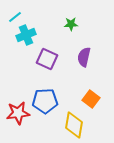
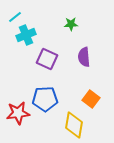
purple semicircle: rotated 18 degrees counterclockwise
blue pentagon: moved 2 px up
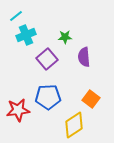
cyan line: moved 1 px right, 1 px up
green star: moved 6 px left, 13 px down
purple square: rotated 25 degrees clockwise
blue pentagon: moved 3 px right, 2 px up
red star: moved 3 px up
yellow diamond: rotated 48 degrees clockwise
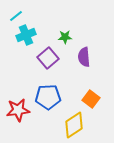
purple square: moved 1 px right, 1 px up
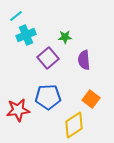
purple semicircle: moved 3 px down
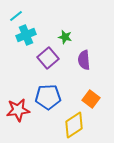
green star: rotated 16 degrees clockwise
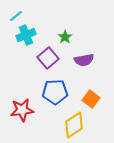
green star: rotated 24 degrees clockwise
purple semicircle: rotated 96 degrees counterclockwise
blue pentagon: moved 7 px right, 5 px up
red star: moved 4 px right
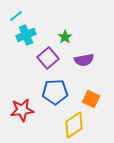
orange square: rotated 12 degrees counterclockwise
